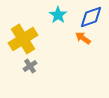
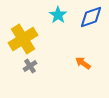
orange arrow: moved 25 px down
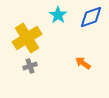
yellow cross: moved 4 px right, 1 px up
gray cross: rotated 16 degrees clockwise
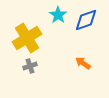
blue diamond: moved 5 px left, 3 px down
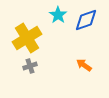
orange arrow: moved 1 px right, 2 px down
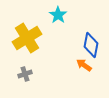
blue diamond: moved 5 px right, 25 px down; rotated 60 degrees counterclockwise
gray cross: moved 5 px left, 8 px down
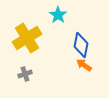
blue diamond: moved 10 px left
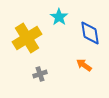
cyan star: moved 1 px right, 2 px down
blue diamond: moved 9 px right, 12 px up; rotated 20 degrees counterclockwise
gray cross: moved 15 px right
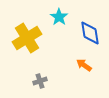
gray cross: moved 7 px down
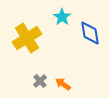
cyan star: moved 3 px right
orange arrow: moved 21 px left, 19 px down
gray cross: rotated 24 degrees counterclockwise
